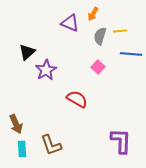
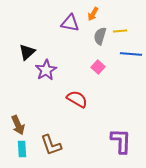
purple triangle: rotated 12 degrees counterclockwise
brown arrow: moved 2 px right, 1 px down
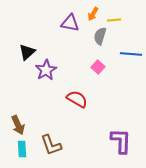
yellow line: moved 6 px left, 11 px up
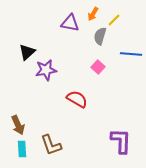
yellow line: rotated 40 degrees counterclockwise
purple star: rotated 20 degrees clockwise
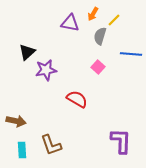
brown arrow: moved 2 px left, 4 px up; rotated 54 degrees counterclockwise
cyan rectangle: moved 1 px down
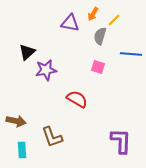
pink square: rotated 24 degrees counterclockwise
brown L-shape: moved 1 px right, 8 px up
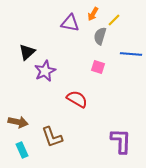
purple star: moved 1 px left, 1 px down; rotated 15 degrees counterclockwise
brown arrow: moved 2 px right, 1 px down
cyan rectangle: rotated 21 degrees counterclockwise
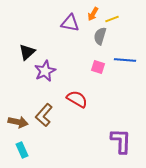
yellow line: moved 2 px left, 1 px up; rotated 24 degrees clockwise
blue line: moved 6 px left, 6 px down
brown L-shape: moved 8 px left, 22 px up; rotated 60 degrees clockwise
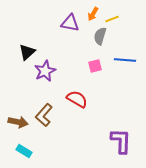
pink square: moved 3 px left, 1 px up; rotated 32 degrees counterclockwise
cyan rectangle: moved 2 px right, 1 px down; rotated 35 degrees counterclockwise
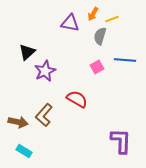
pink square: moved 2 px right, 1 px down; rotated 16 degrees counterclockwise
